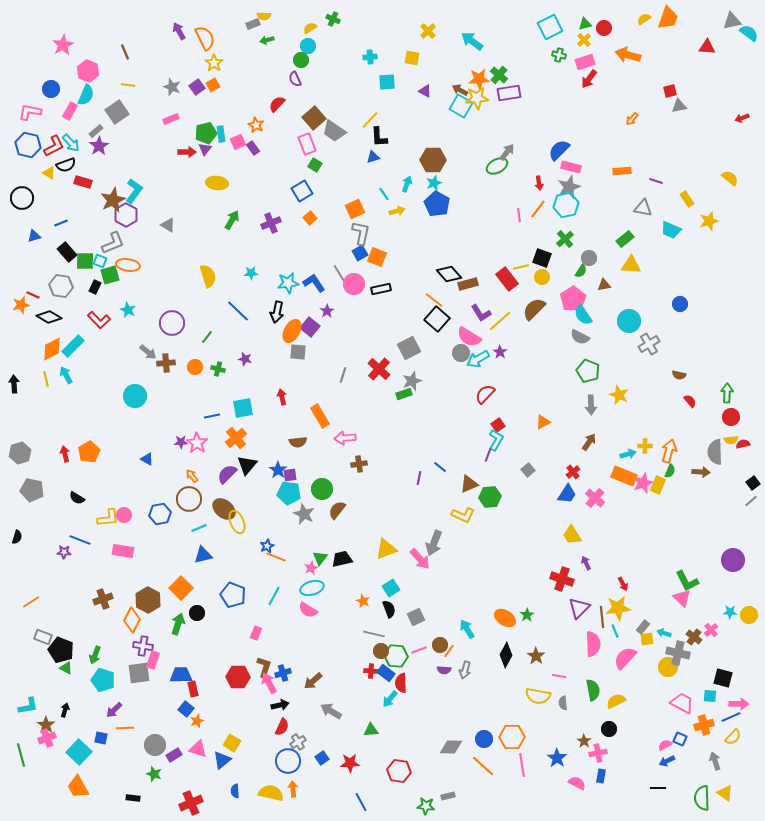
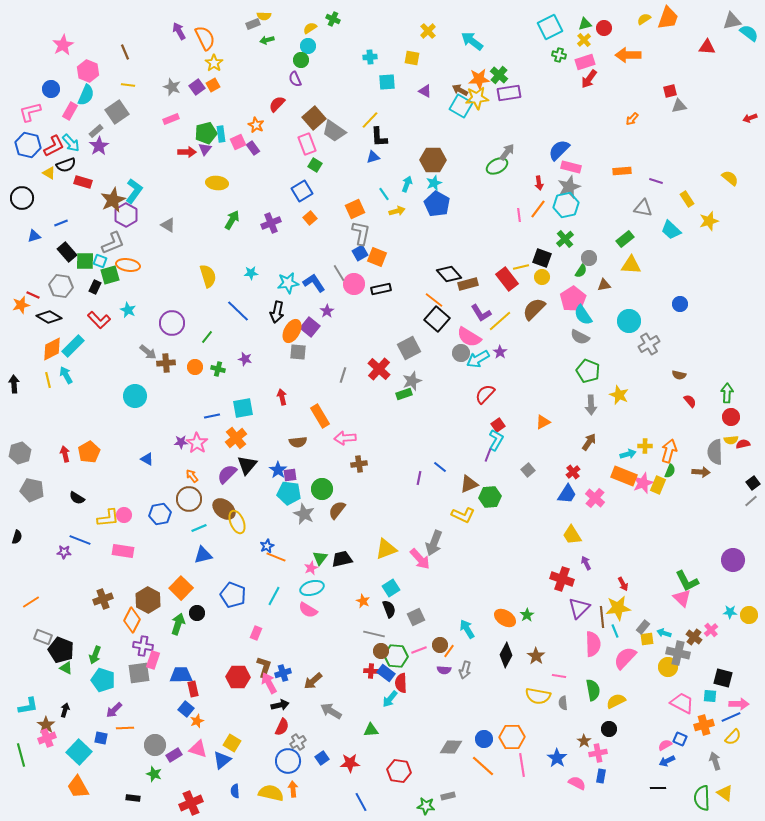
orange arrow at (628, 55): rotated 15 degrees counterclockwise
pink L-shape at (30, 112): rotated 25 degrees counterclockwise
red arrow at (742, 118): moved 8 px right
cyan trapezoid at (671, 230): rotated 20 degrees clockwise
yellow line at (46, 379): moved 2 px right, 1 px down
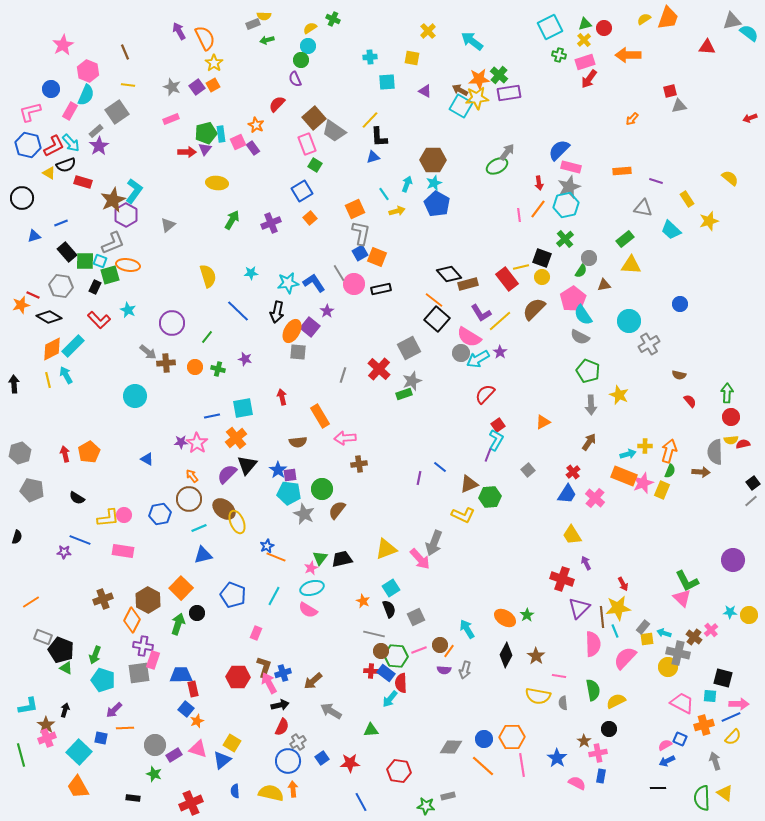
gray triangle at (168, 225): rotated 49 degrees clockwise
yellow rectangle at (658, 485): moved 4 px right, 5 px down
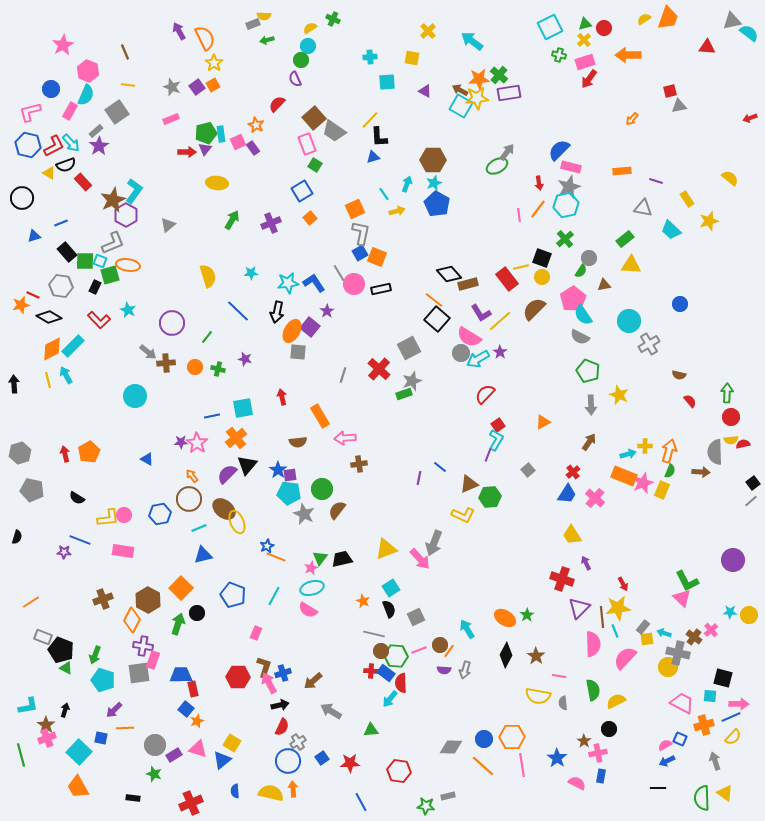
red rectangle at (83, 182): rotated 30 degrees clockwise
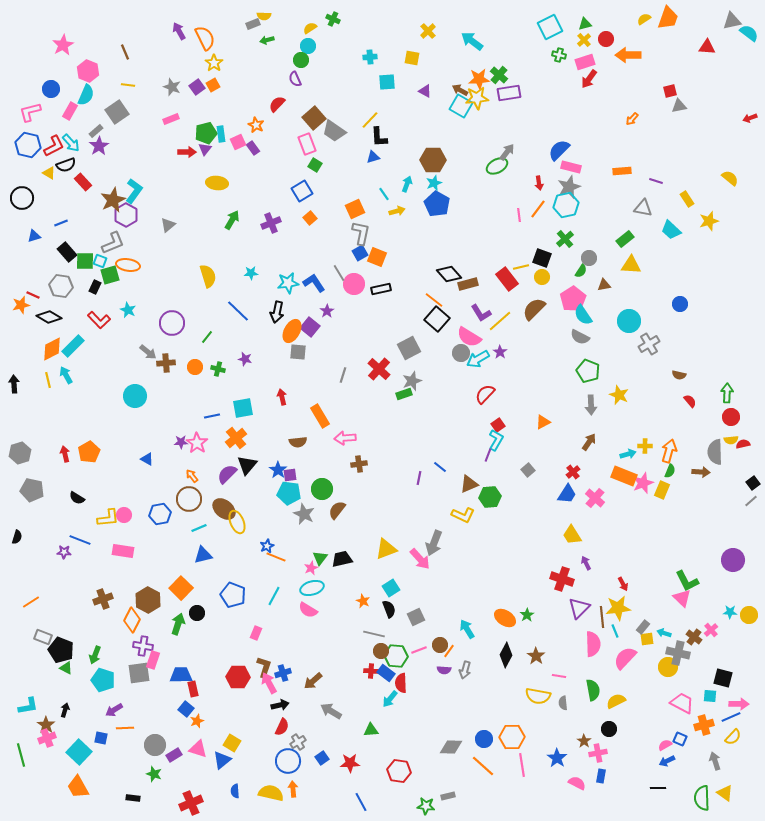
red circle at (604, 28): moved 2 px right, 11 px down
purple arrow at (114, 710): rotated 12 degrees clockwise
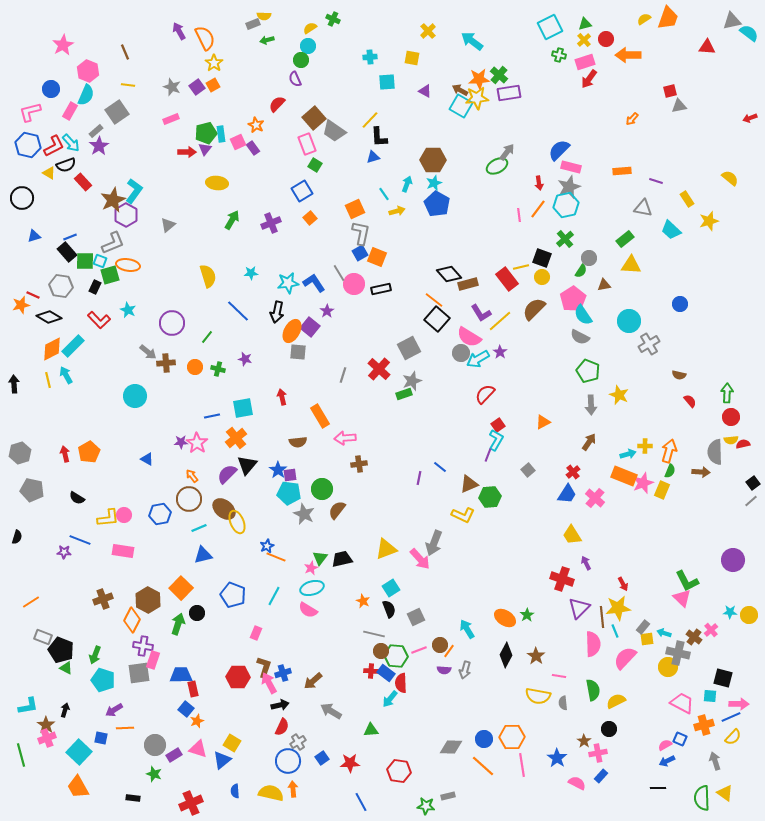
blue line at (61, 223): moved 9 px right, 14 px down
blue rectangle at (601, 776): rotated 32 degrees clockwise
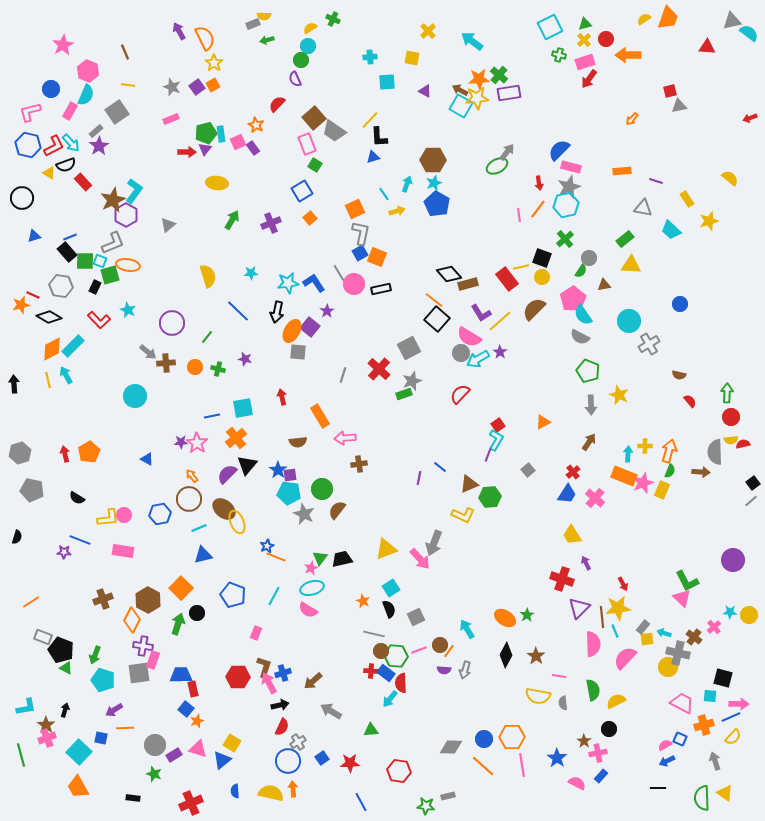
red semicircle at (485, 394): moved 25 px left
cyan arrow at (628, 454): rotated 70 degrees counterclockwise
pink cross at (711, 630): moved 3 px right, 3 px up
cyan L-shape at (28, 706): moved 2 px left, 1 px down
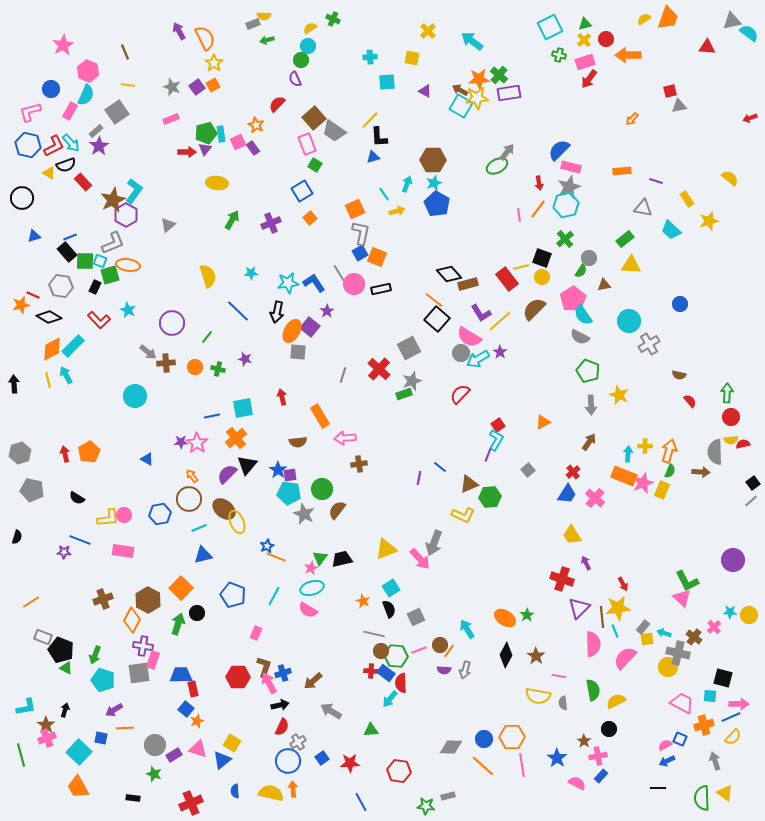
pink cross at (598, 753): moved 3 px down
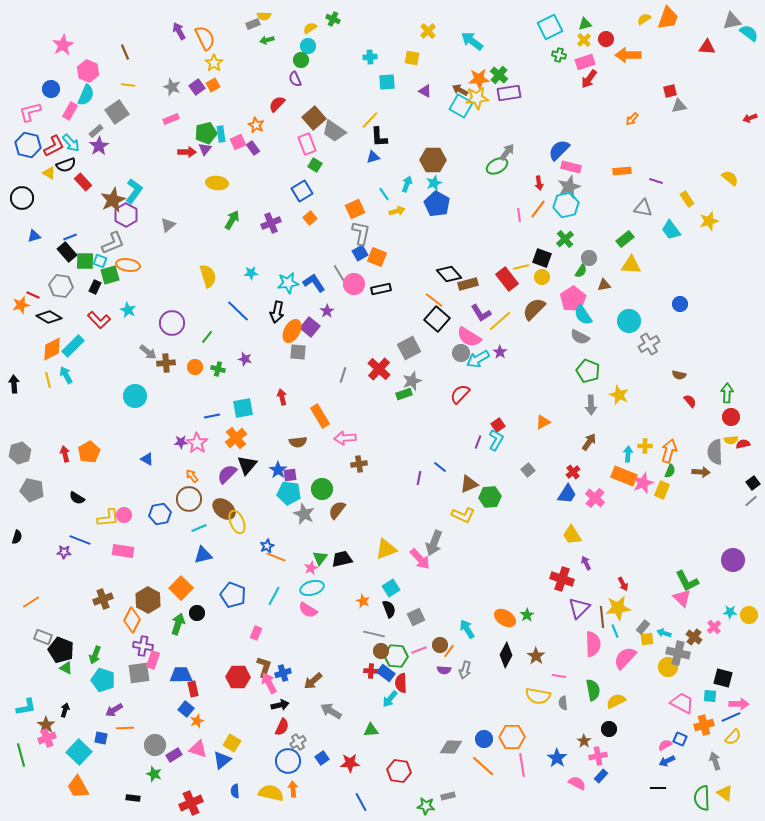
cyan trapezoid at (671, 230): rotated 10 degrees clockwise
purple line at (488, 455): moved 10 px left, 13 px up
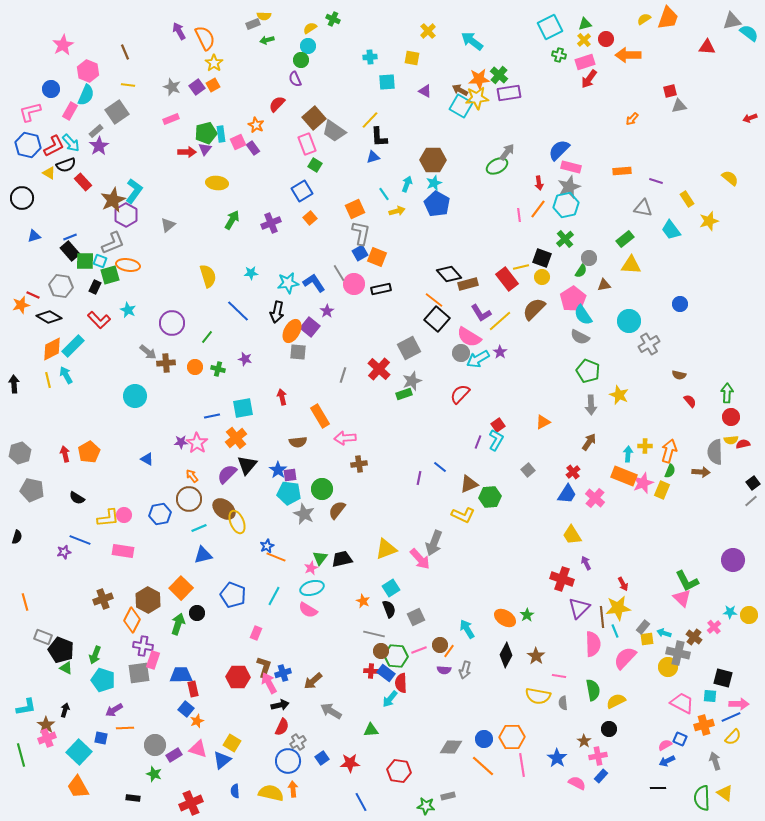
black rectangle at (67, 252): moved 3 px right, 1 px up
purple star at (64, 552): rotated 16 degrees counterclockwise
orange line at (31, 602): moved 6 px left; rotated 72 degrees counterclockwise
